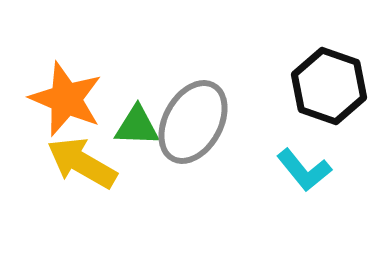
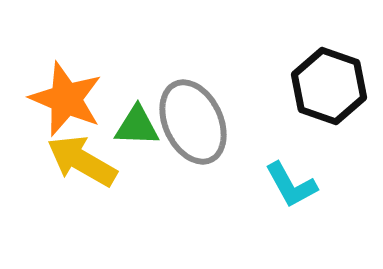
gray ellipse: rotated 54 degrees counterclockwise
yellow arrow: moved 2 px up
cyan L-shape: moved 13 px left, 15 px down; rotated 10 degrees clockwise
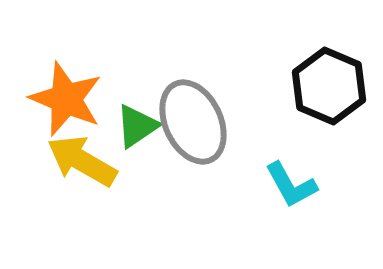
black hexagon: rotated 4 degrees clockwise
green triangle: rotated 36 degrees counterclockwise
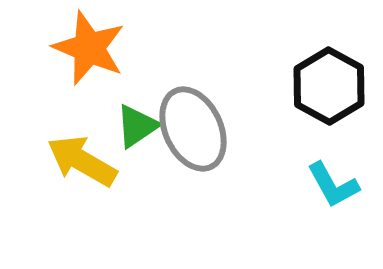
black hexagon: rotated 6 degrees clockwise
orange star: moved 23 px right, 51 px up
gray ellipse: moved 7 px down
cyan L-shape: moved 42 px right
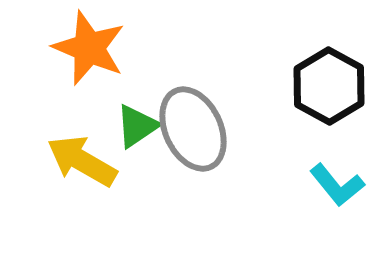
cyan L-shape: moved 4 px right; rotated 10 degrees counterclockwise
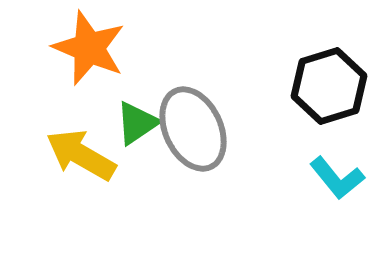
black hexagon: rotated 14 degrees clockwise
green triangle: moved 3 px up
yellow arrow: moved 1 px left, 6 px up
cyan L-shape: moved 7 px up
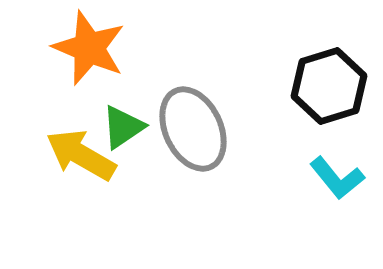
green triangle: moved 14 px left, 4 px down
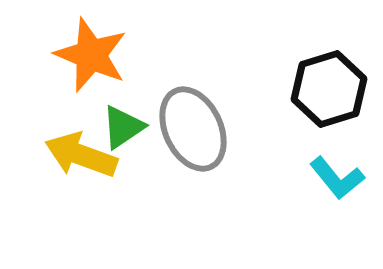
orange star: moved 2 px right, 7 px down
black hexagon: moved 3 px down
yellow arrow: rotated 10 degrees counterclockwise
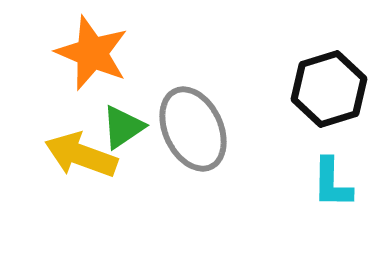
orange star: moved 1 px right, 2 px up
cyan L-shape: moved 5 px left, 5 px down; rotated 40 degrees clockwise
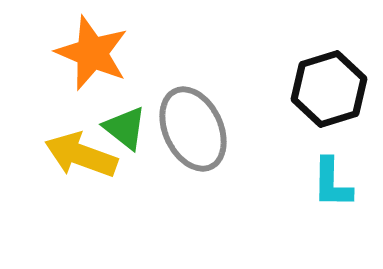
green triangle: moved 2 px right, 1 px down; rotated 48 degrees counterclockwise
